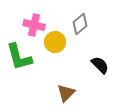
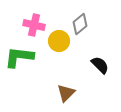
yellow circle: moved 4 px right, 1 px up
green L-shape: rotated 112 degrees clockwise
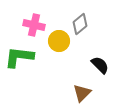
brown triangle: moved 16 px right
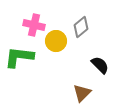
gray diamond: moved 1 px right, 3 px down
yellow circle: moved 3 px left
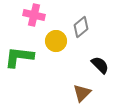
pink cross: moved 10 px up
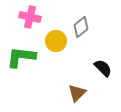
pink cross: moved 4 px left, 2 px down
green L-shape: moved 2 px right
black semicircle: moved 3 px right, 3 px down
brown triangle: moved 5 px left
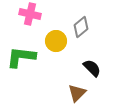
pink cross: moved 3 px up
black semicircle: moved 11 px left
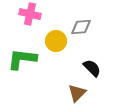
gray diamond: rotated 35 degrees clockwise
green L-shape: moved 1 px right, 2 px down
